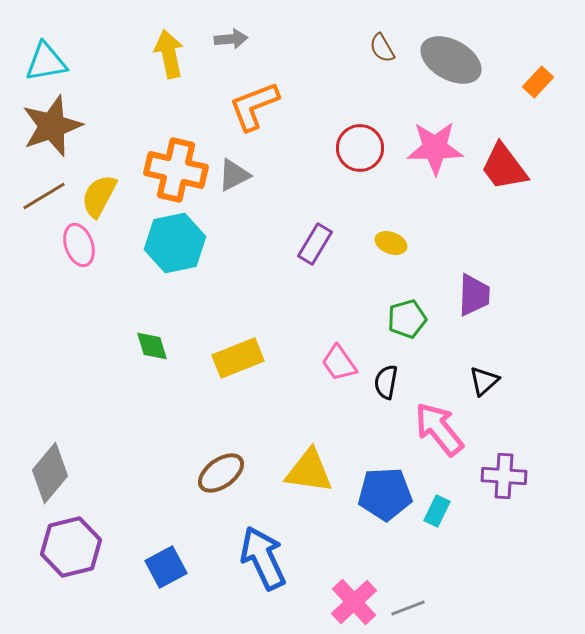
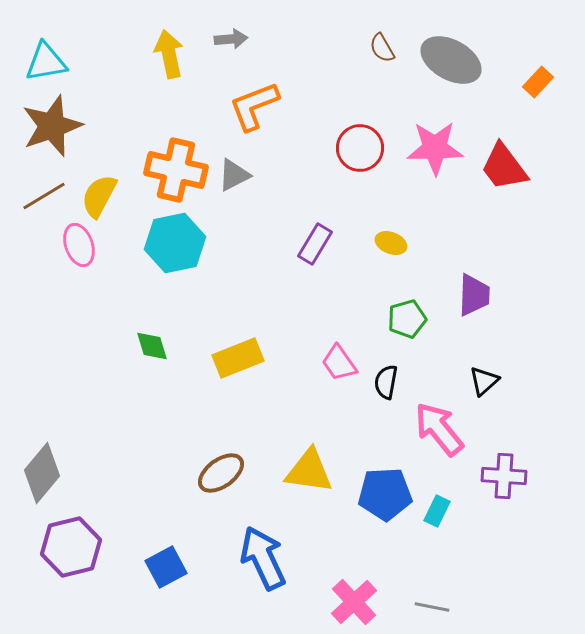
gray diamond: moved 8 px left
gray line: moved 24 px right, 1 px up; rotated 32 degrees clockwise
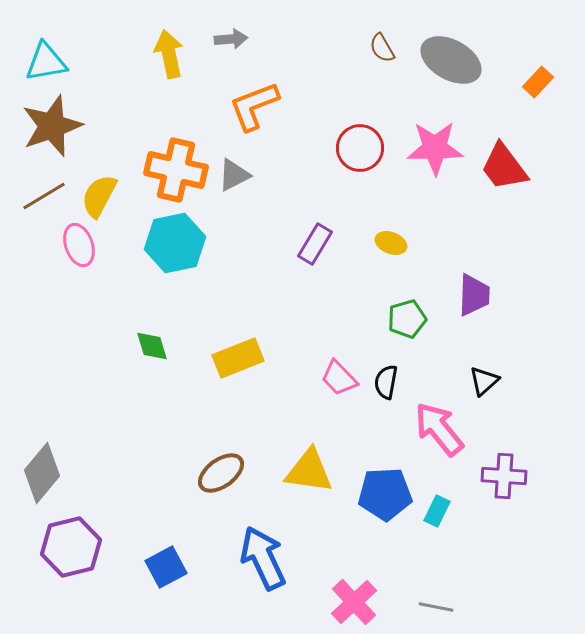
pink trapezoid: moved 15 px down; rotated 9 degrees counterclockwise
gray line: moved 4 px right
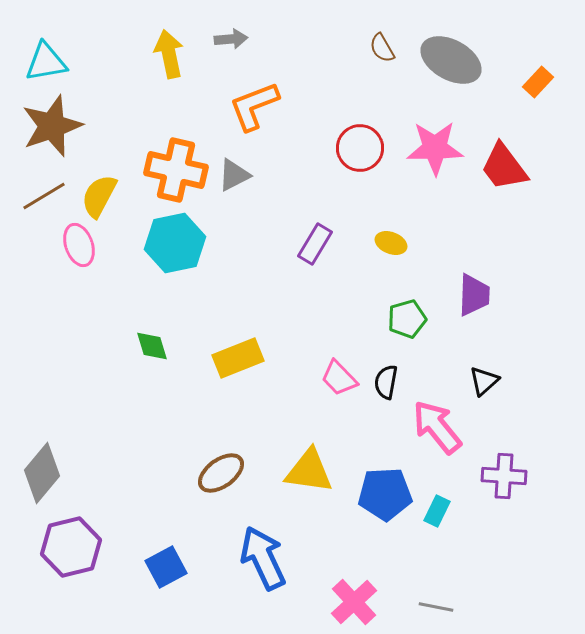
pink arrow: moved 2 px left, 2 px up
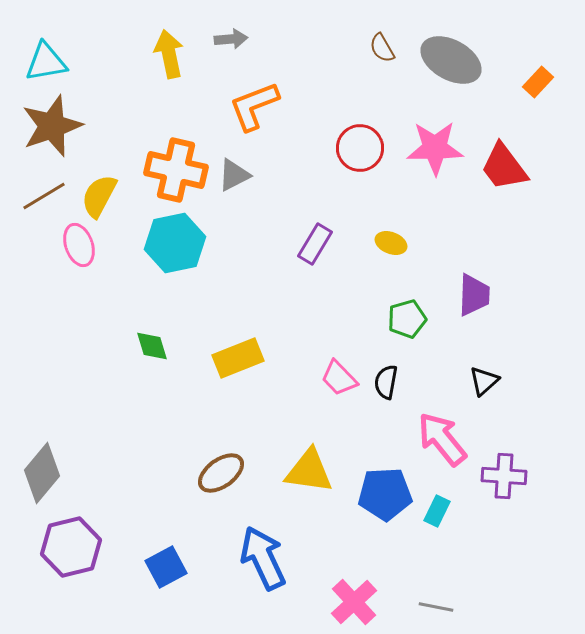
pink arrow: moved 5 px right, 12 px down
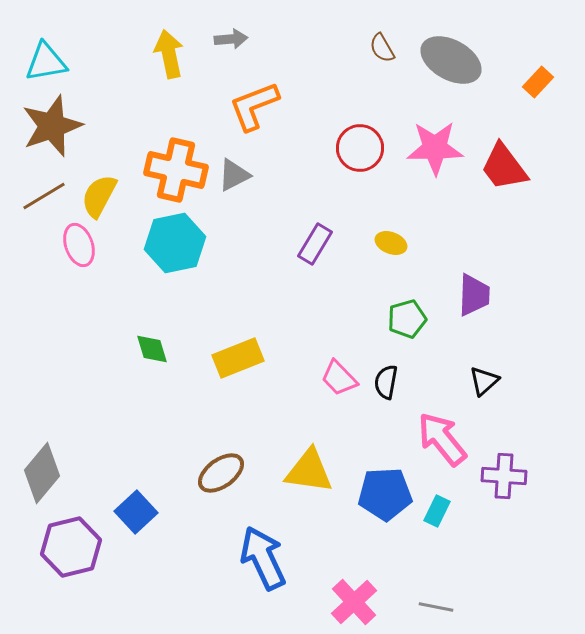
green diamond: moved 3 px down
blue square: moved 30 px left, 55 px up; rotated 15 degrees counterclockwise
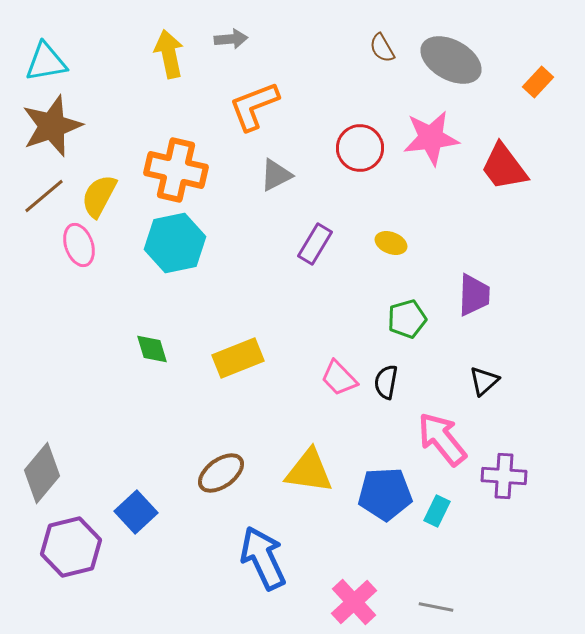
pink star: moved 4 px left, 10 px up; rotated 6 degrees counterclockwise
gray triangle: moved 42 px right
brown line: rotated 9 degrees counterclockwise
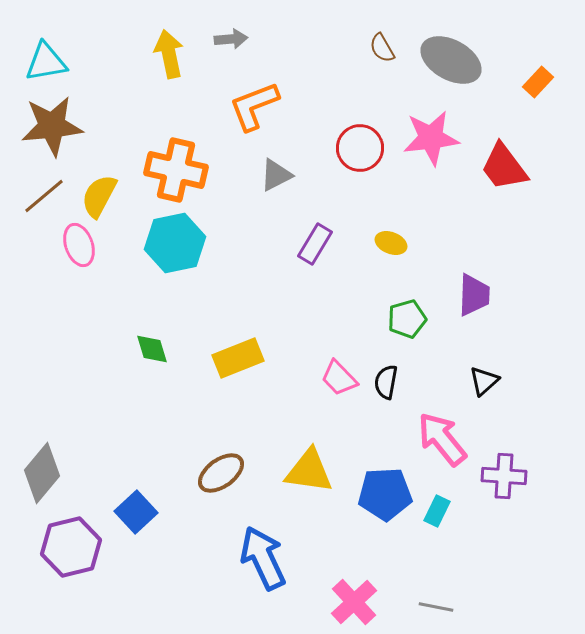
brown star: rotated 14 degrees clockwise
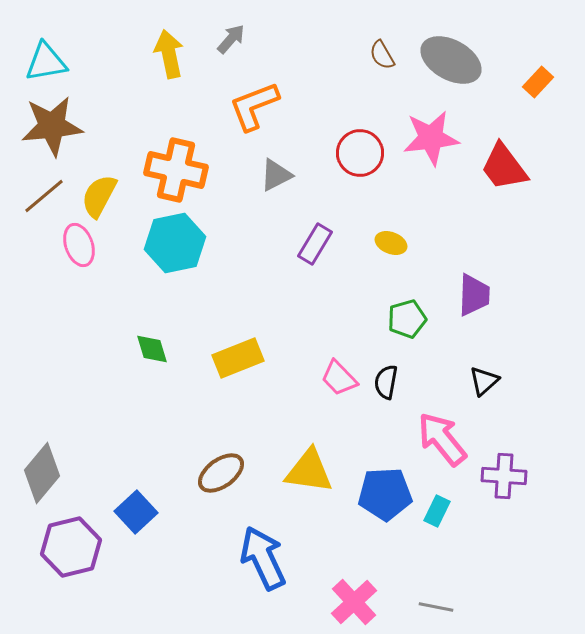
gray arrow: rotated 44 degrees counterclockwise
brown semicircle: moved 7 px down
red circle: moved 5 px down
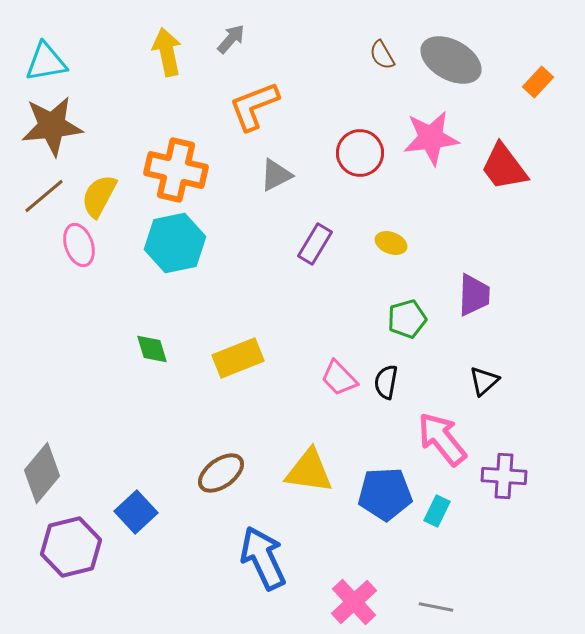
yellow arrow: moved 2 px left, 2 px up
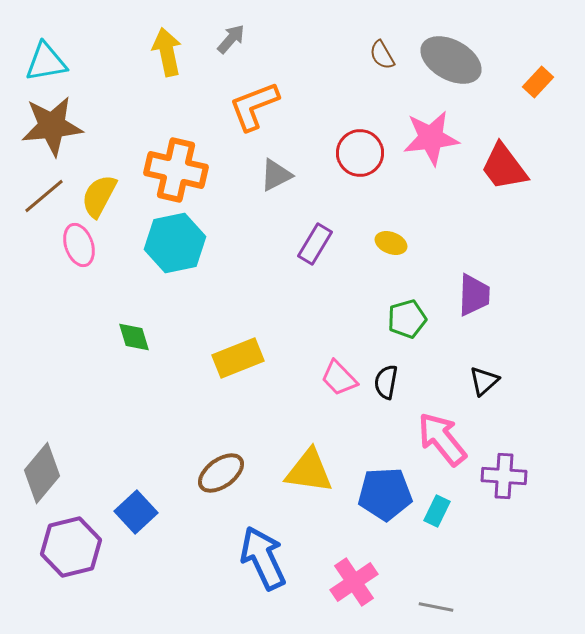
green diamond: moved 18 px left, 12 px up
pink cross: moved 20 px up; rotated 9 degrees clockwise
